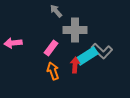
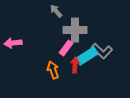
pink rectangle: moved 15 px right
orange arrow: moved 1 px up
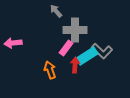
orange arrow: moved 3 px left
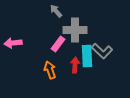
pink rectangle: moved 8 px left, 4 px up
cyan rectangle: rotated 60 degrees counterclockwise
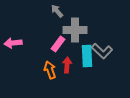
gray arrow: moved 1 px right
red arrow: moved 8 px left
